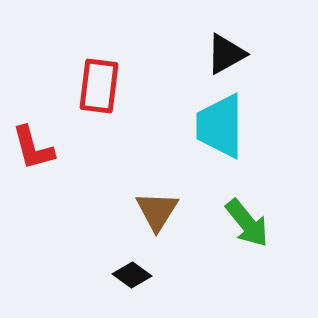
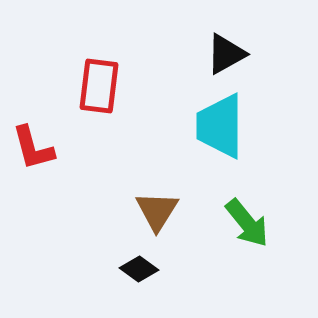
black diamond: moved 7 px right, 6 px up
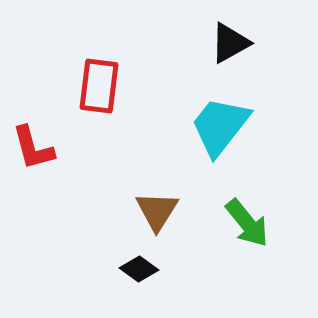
black triangle: moved 4 px right, 11 px up
cyan trapezoid: rotated 38 degrees clockwise
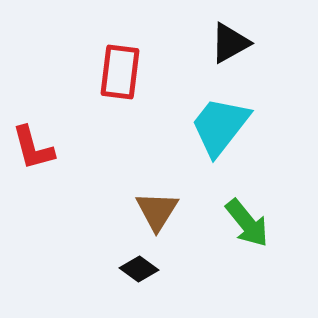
red rectangle: moved 21 px right, 14 px up
